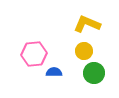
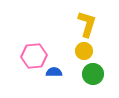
yellow L-shape: rotated 84 degrees clockwise
pink hexagon: moved 2 px down
green circle: moved 1 px left, 1 px down
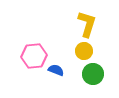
blue semicircle: moved 2 px right, 2 px up; rotated 21 degrees clockwise
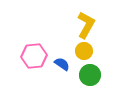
yellow L-shape: moved 1 px left, 1 px down; rotated 12 degrees clockwise
blue semicircle: moved 6 px right, 6 px up; rotated 14 degrees clockwise
green circle: moved 3 px left, 1 px down
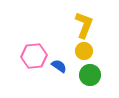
yellow L-shape: moved 2 px left; rotated 8 degrees counterclockwise
blue semicircle: moved 3 px left, 2 px down
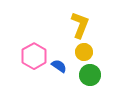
yellow L-shape: moved 4 px left
yellow circle: moved 1 px down
pink hexagon: rotated 25 degrees counterclockwise
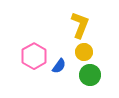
blue semicircle: rotated 91 degrees clockwise
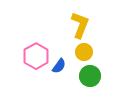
pink hexagon: moved 2 px right
green circle: moved 1 px down
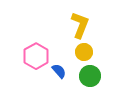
blue semicircle: moved 5 px down; rotated 77 degrees counterclockwise
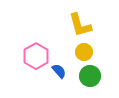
yellow L-shape: rotated 144 degrees clockwise
